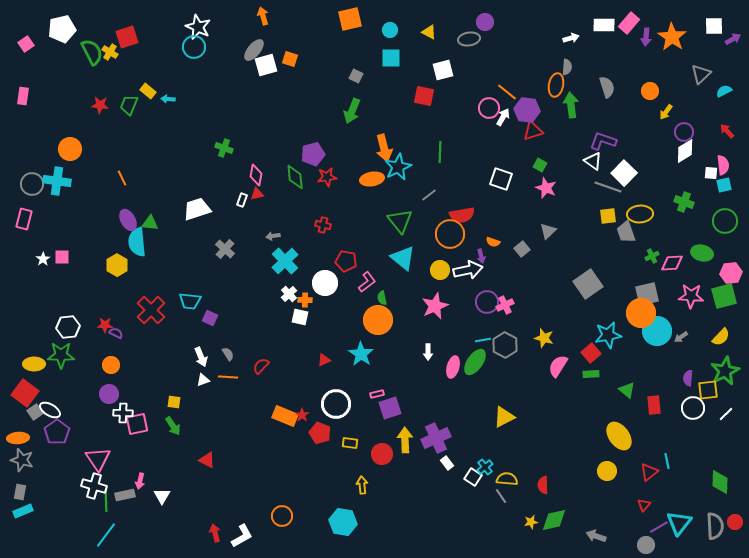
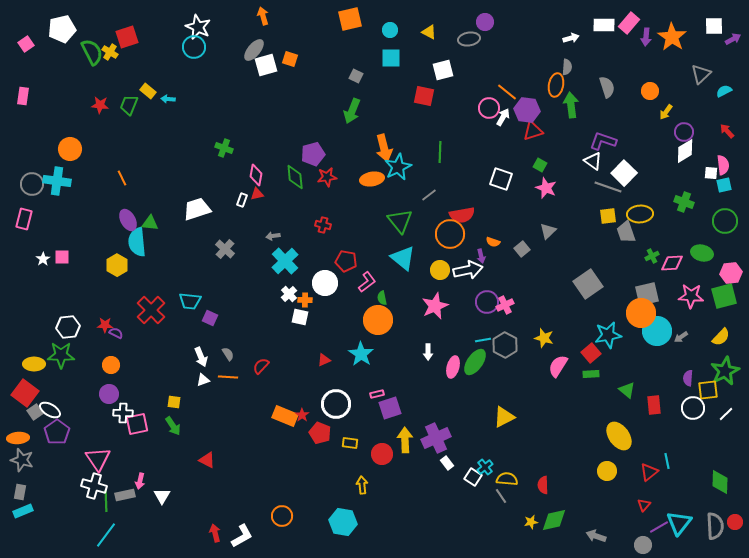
gray circle at (646, 545): moved 3 px left
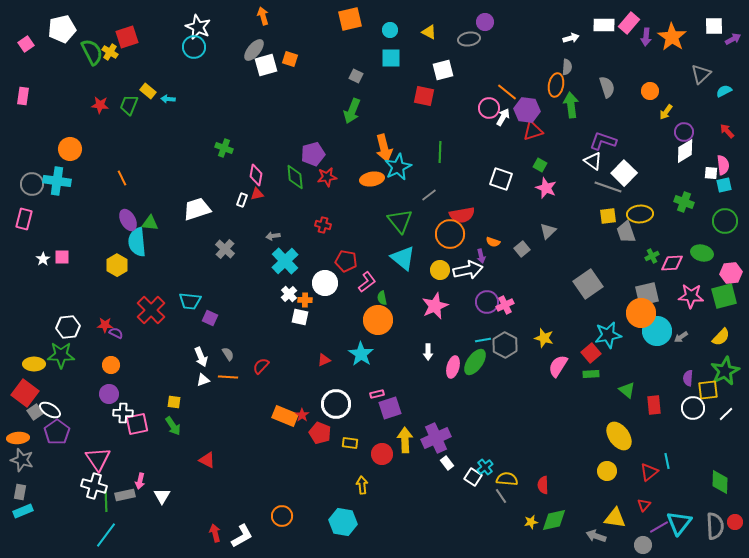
yellow triangle at (504, 417): moved 111 px right, 101 px down; rotated 35 degrees clockwise
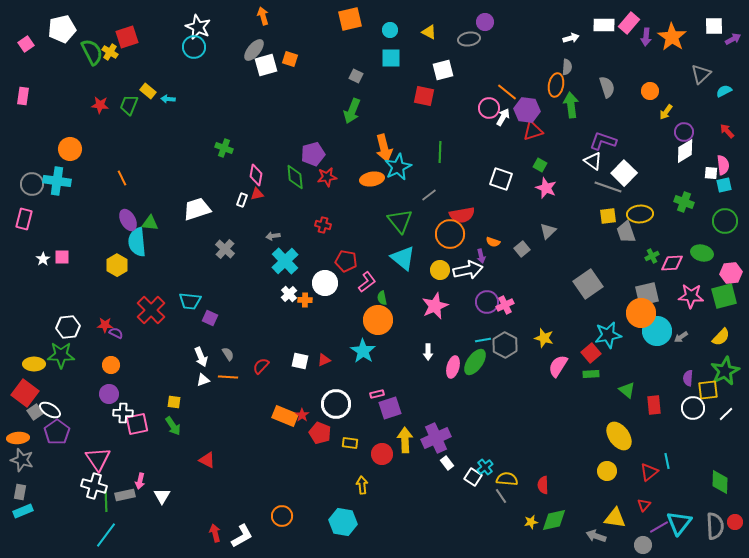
white square at (300, 317): moved 44 px down
cyan star at (361, 354): moved 2 px right, 3 px up
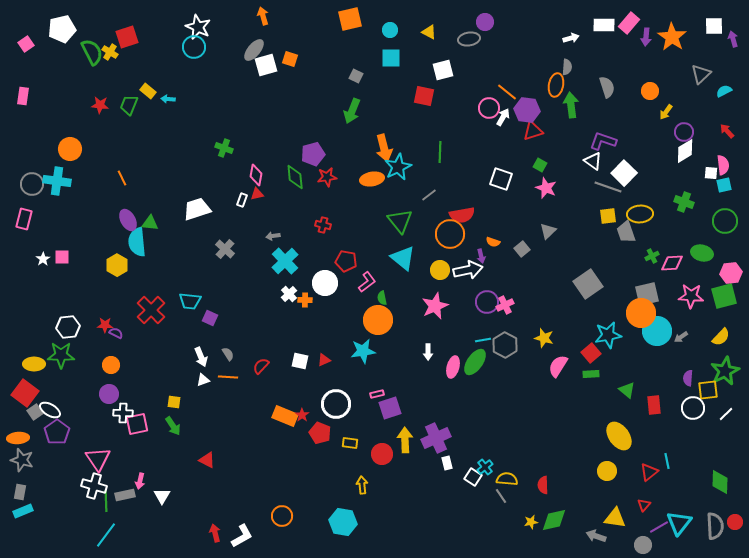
purple arrow at (733, 39): rotated 77 degrees counterclockwise
cyan star at (363, 351): rotated 30 degrees clockwise
white rectangle at (447, 463): rotated 24 degrees clockwise
